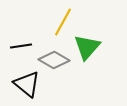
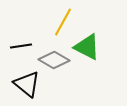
green triangle: rotated 44 degrees counterclockwise
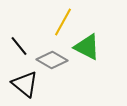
black line: moved 2 px left; rotated 60 degrees clockwise
gray diamond: moved 2 px left
black triangle: moved 2 px left
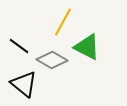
black line: rotated 15 degrees counterclockwise
black triangle: moved 1 px left
